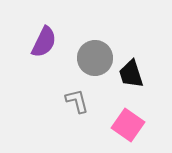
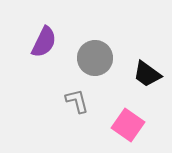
black trapezoid: moved 16 px right; rotated 36 degrees counterclockwise
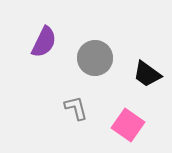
gray L-shape: moved 1 px left, 7 px down
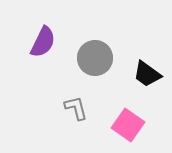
purple semicircle: moved 1 px left
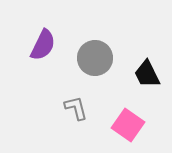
purple semicircle: moved 3 px down
black trapezoid: rotated 28 degrees clockwise
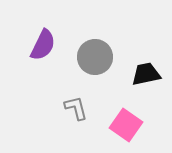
gray circle: moved 1 px up
black trapezoid: moved 1 px left; rotated 104 degrees clockwise
pink square: moved 2 px left
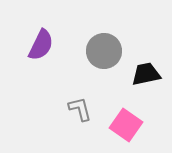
purple semicircle: moved 2 px left
gray circle: moved 9 px right, 6 px up
gray L-shape: moved 4 px right, 1 px down
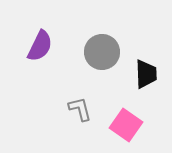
purple semicircle: moved 1 px left, 1 px down
gray circle: moved 2 px left, 1 px down
black trapezoid: rotated 100 degrees clockwise
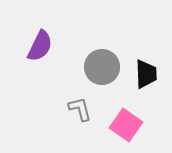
gray circle: moved 15 px down
